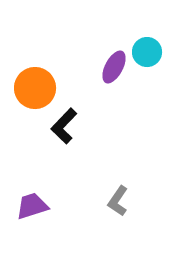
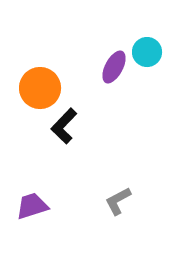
orange circle: moved 5 px right
gray L-shape: rotated 28 degrees clockwise
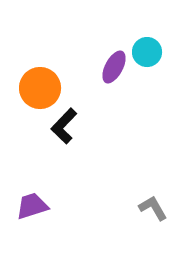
gray L-shape: moved 35 px right, 7 px down; rotated 88 degrees clockwise
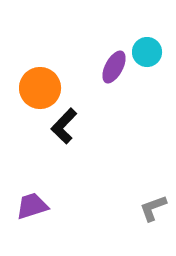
gray L-shape: rotated 80 degrees counterclockwise
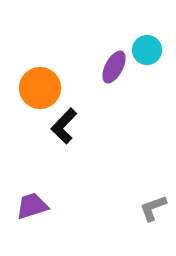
cyan circle: moved 2 px up
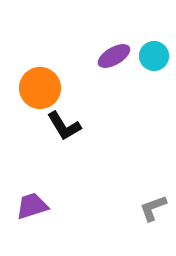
cyan circle: moved 7 px right, 6 px down
purple ellipse: moved 11 px up; rotated 32 degrees clockwise
black L-shape: rotated 75 degrees counterclockwise
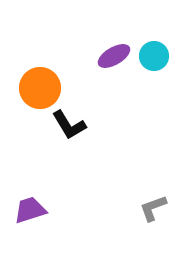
black L-shape: moved 5 px right, 1 px up
purple trapezoid: moved 2 px left, 4 px down
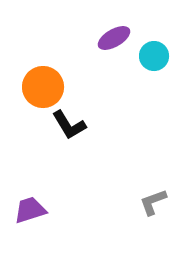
purple ellipse: moved 18 px up
orange circle: moved 3 px right, 1 px up
gray L-shape: moved 6 px up
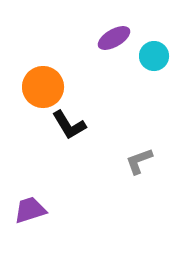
gray L-shape: moved 14 px left, 41 px up
